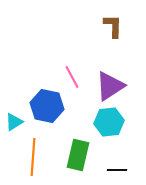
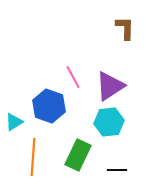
brown L-shape: moved 12 px right, 2 px down
pink line: moved 1 px right
blue hexagon: moved 2 px right; rotated 8 degrees clockwise
green rectangle: rotated 12 degrees clockwise
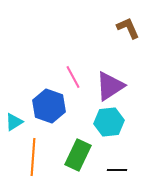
brown L-shape: moved 3 px right; rotated 25 degrees counterclockwise
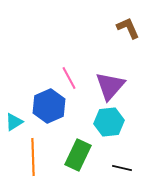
pink line: moved 4 px left, 1 px down
purple triangle: rotated 16 degrees counterclockwise
blue hexagon: rotated 16 degrees clockwise
orange line: rotated 6 degrees counterclockwise
black line: moved 5 px right, 2 px up; rotated 12 degrees clockwise
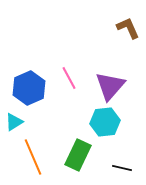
blue hexagon: moved 20 px left, 18 px up
cyan hexagon: moved 4 px left
orange line: rotated 21 degrees counterclockwise
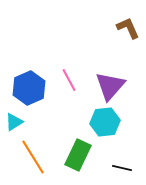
pink line: moved 2 px down
orange line: rotated 9 degrees counterclockwise
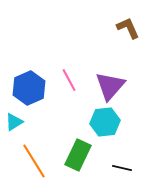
orange line: moved 1 px right, 4 px down
